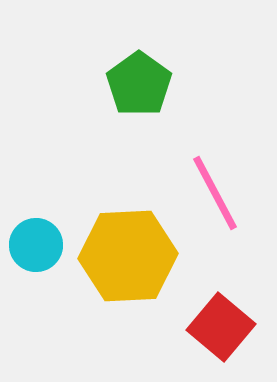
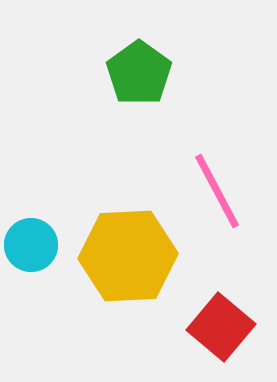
green pentagon: moved 11 px up
pink line: moved 2 px right, 2 px up
cyan circle: moved 5 px left
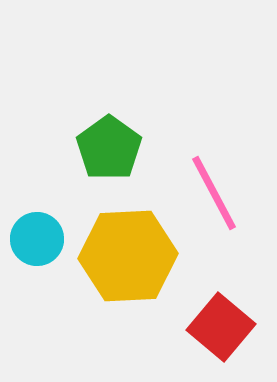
green pentagon: moved 30 px left, 75 px down
pink line: moved 3 px left, 2 px down
cyan circle: moved 6 px right, 6 px up
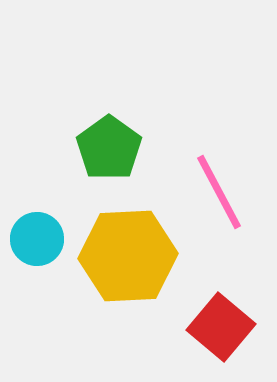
pink line: moved 5 px right, 1 px up
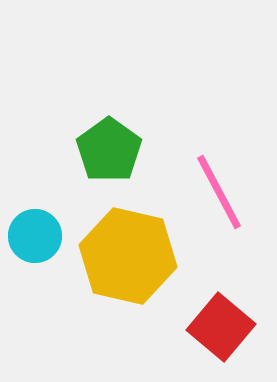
green pentagon: moved 2 px down
cyan circle: moved 2 px left, 3 px up
yellow hexagon: rotated 16 degrees clockwise
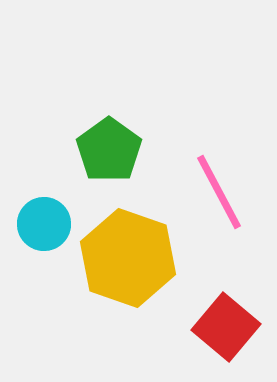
cyan circle: moved 9 px right, 12 px up
yellow hexagon: moved 2 px down; rotated 6 degrees clockwise
red square: moved 5 px right
